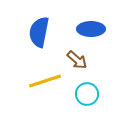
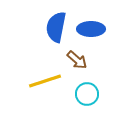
blue semicircle: moved 17 px right, 5 px up
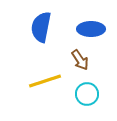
blue semicircle: moved 15 px left
brown arrow: moved 3 px right; rotated 15 degrees clockwise
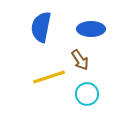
yellow line: moved 4 px right, 4 px up
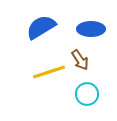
blue semicircle: rotated 48 degrees clockwise
yellow line: moved 5 px up
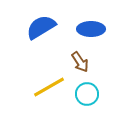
brown arrow: moved 2 px down
yellow line: moved 15 px down; rotated 12 degrees counterclockwise
